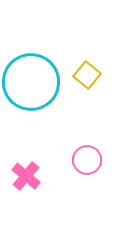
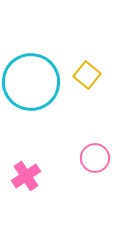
pink circle: moved 8 px right, 2 px up
pink cross: rotated 16 degrees clockwise
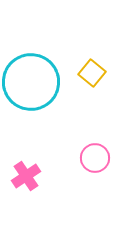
yellow square: moved 5 px right, 2 px up
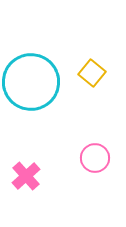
pink cross: rotated 8 degrees counterclockwise
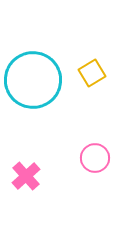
yellow square: rotated 20 degrees clockwise
cyan circle: moved 2 px right, 2 px up
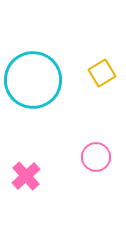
yellow square: moved 10 px right
pink circle: moved 1 px right, 1 px up
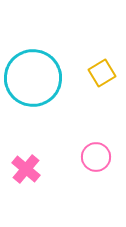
cyan circle: moved 2 px up
pink cross: moved 7 px up; rotated 8 degrees counterclockwise
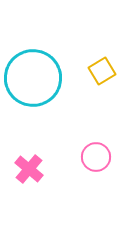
yellow square: moved 2 px up
pink cross: moved 3 px right
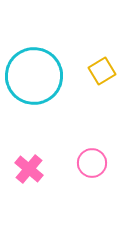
cyan circle: moved 1 px right, 2 px up
pink circle: moved 4 px left, 6 px down
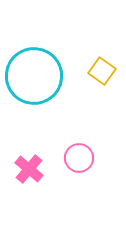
yellow square: rotated 24 degrees counterclockwise
pink circle: moved 13 px left, 5 px up
